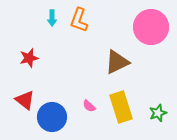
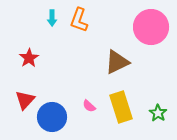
red star: rotated 18 degrees counterclockwise
red triangle: rotated 35 degrees clockwise
green star: rotated 18 degrees counterclockwise
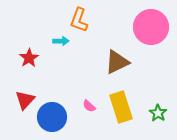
cyan arrow: moved 9 px right, 23 px down; rotated 91 degrees counterclockwise
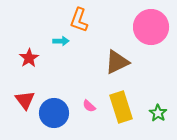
red triangle: rotated 20 degrees counterclockwise
blue circle: moved 2 px right, 4 px up
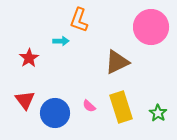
blue circle: moved 1 px right
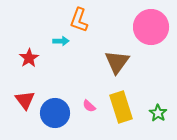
brown triangle: rotated 28 degrees counterclockwise
